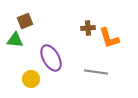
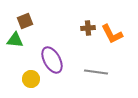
orange L-shape: moved 3 px right, 4 px up; rotated 10 degrees counterclockwise
purple ellipse: moved 1 px right, 2 px down
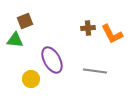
gray line: moved 1 px left, 1 px up
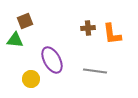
orange L-shape: rotated 20 degrees clockwise
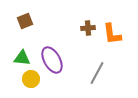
green triangle: moved 7 px right, 18 px down
gray line: moved 2 px right, 2 px down; rotated 70 degrees counterclockwise
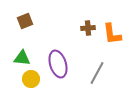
purple ellipse: moved 6 px right, 4 px down; rotated 12 degrees clockwise
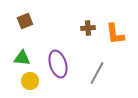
orange L-shape: moved 3 px right
yellow circle: moved 1 px left, 2 px down
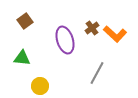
brown square: rotated 14 degrees counterclockwise
brown cross: moved 4 px right; rotated 32 degrees counterclockwise
orange L-shape: rotated 40 degrees counterclockwise
purple ellipse: moved 7 px right, 24 px up
yellow circle: moved 10 px right, 5 px down
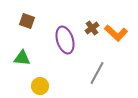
brown square: moved 2 px right; rotated 35 degrees counterclockwise
orange L-shape: moved 1 px right, 1 px up
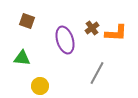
orange L-shape: rotated 40 degrees counterclockwise
